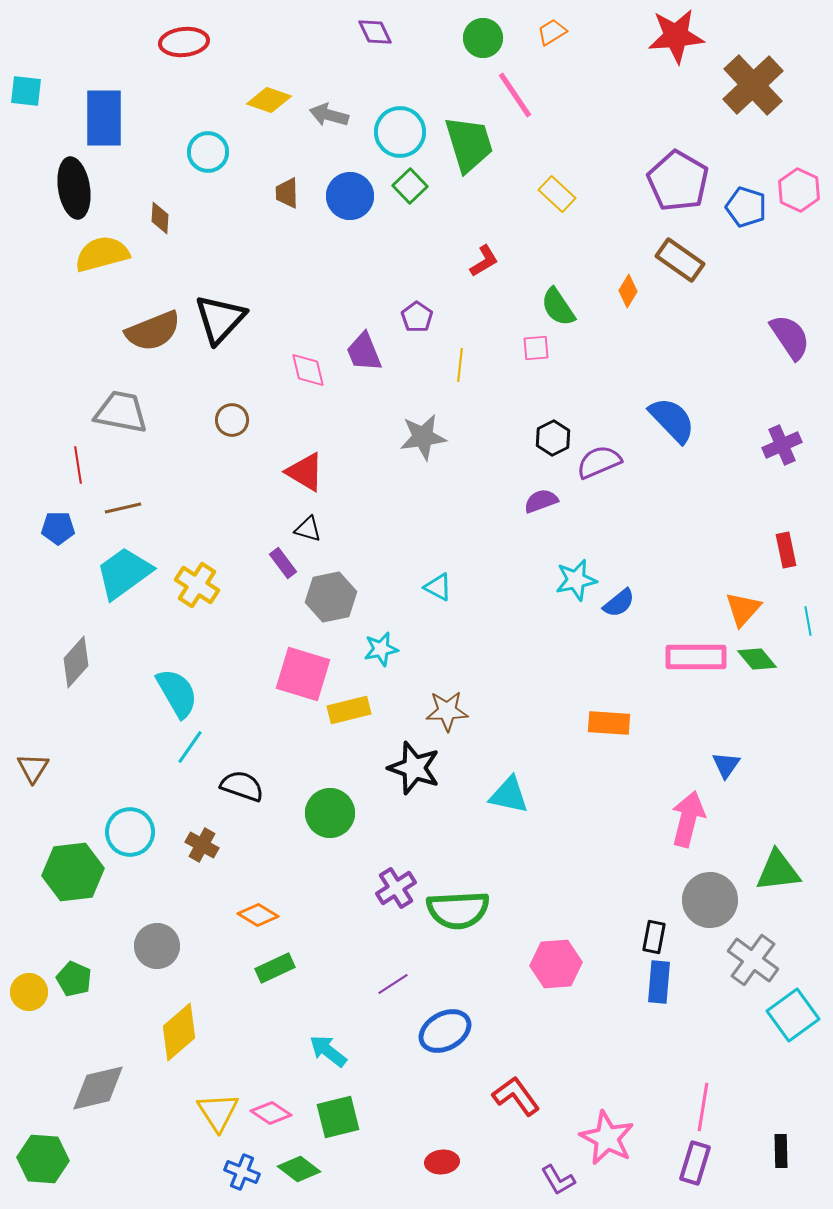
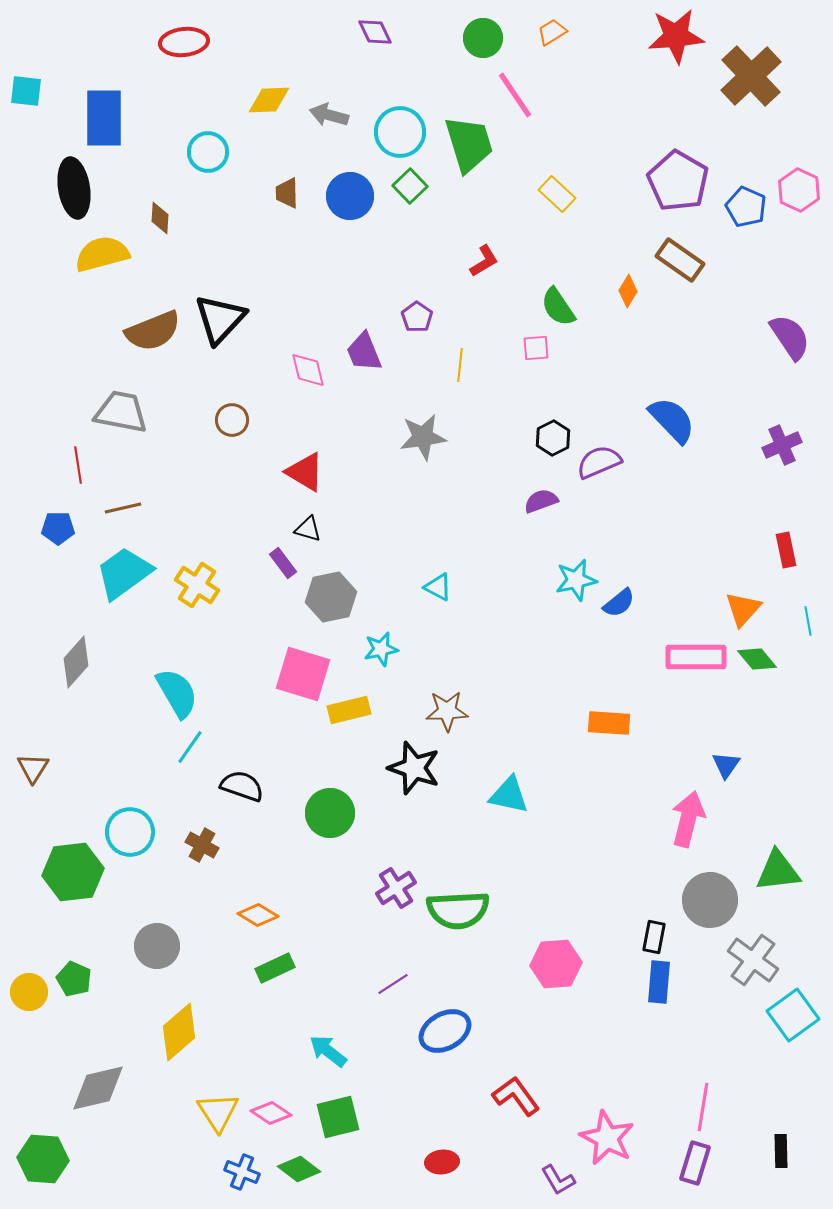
brown cross at (753, 85): moved 2 px left, 9 px up
yellow diamond at (269, 100): rotated 21 degrees counterclockwise
blue pentagon at (746, 207): rotated 6 degrees clockwise
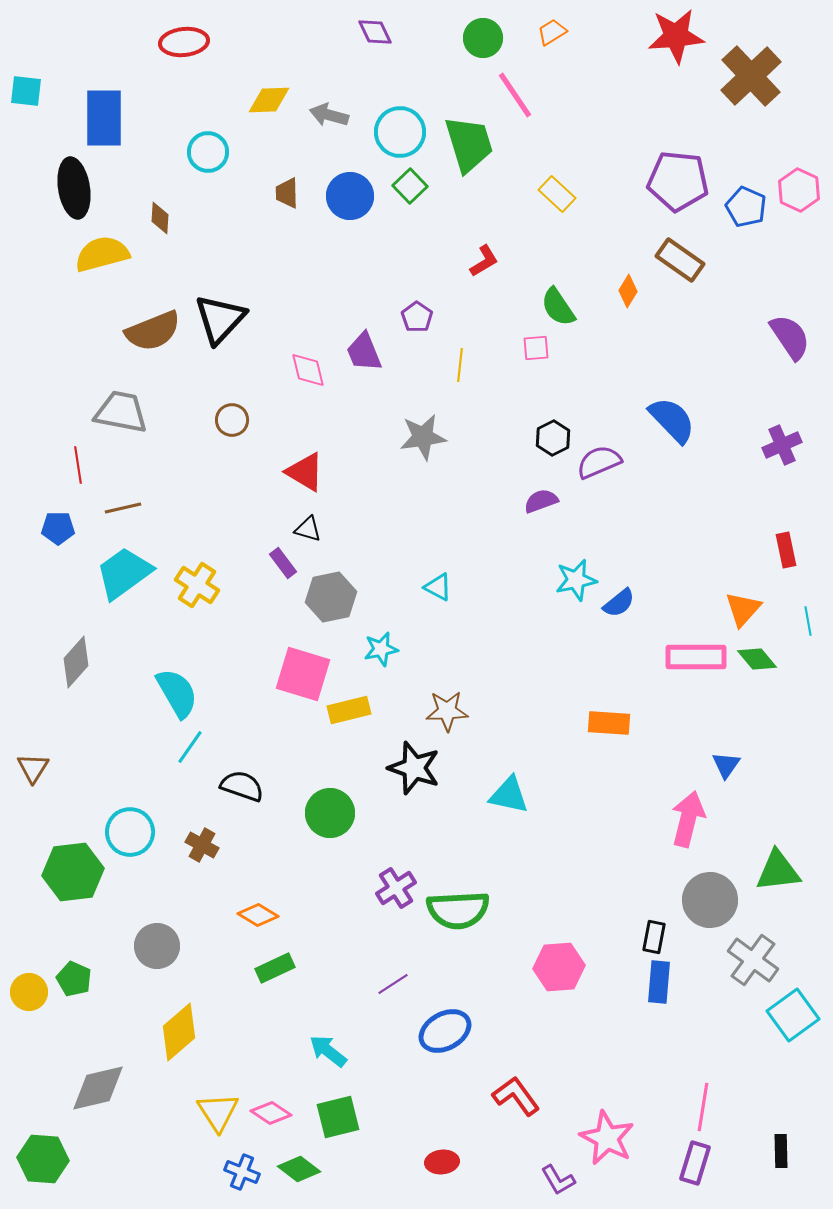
purple pentagon at (678, 181): rotated 24 degrees counterclockwise
pink hexagon at (556, 964): moved 3 px right, 3 px down
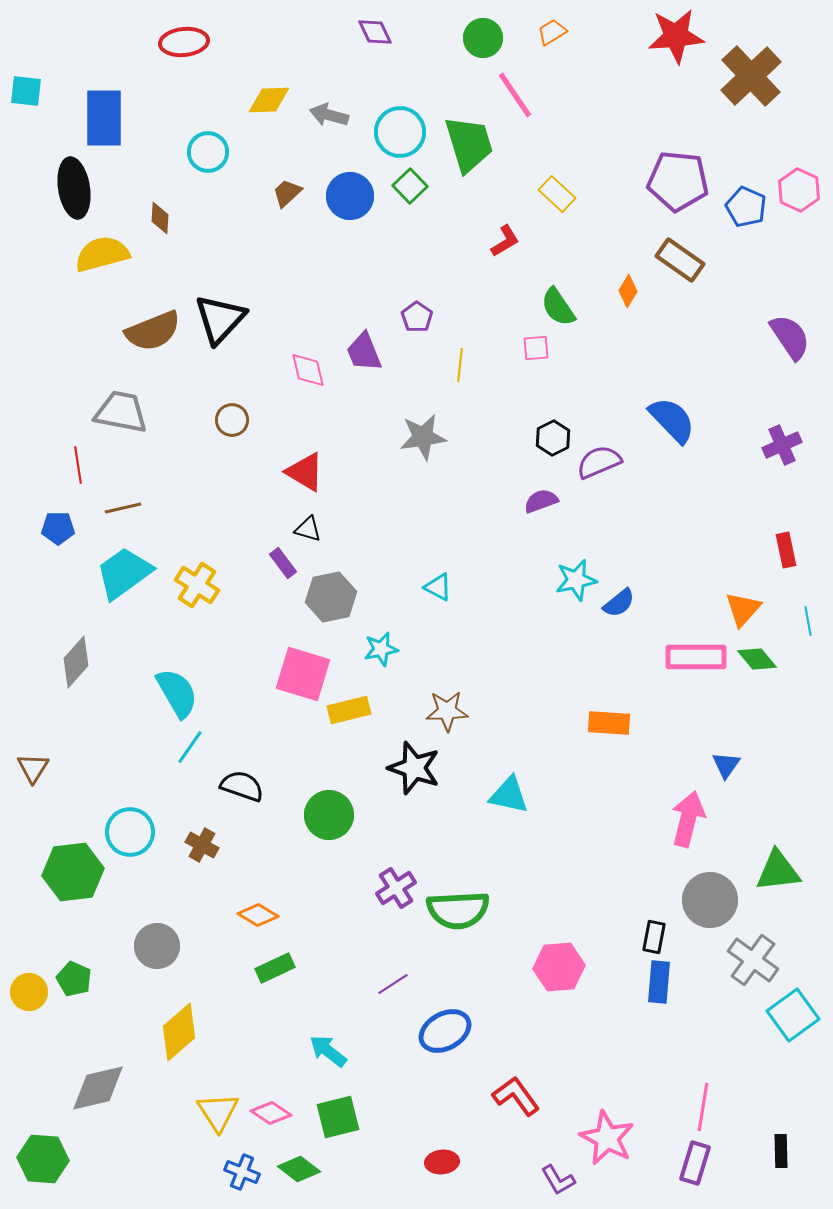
brown trapezoid at (287, 193): rotated 48 degrees clockwise
red L-shape at (484, 261): moved 21 px right, 20 px up
green circle at (330, 813): moved 1 px left, 2 px down
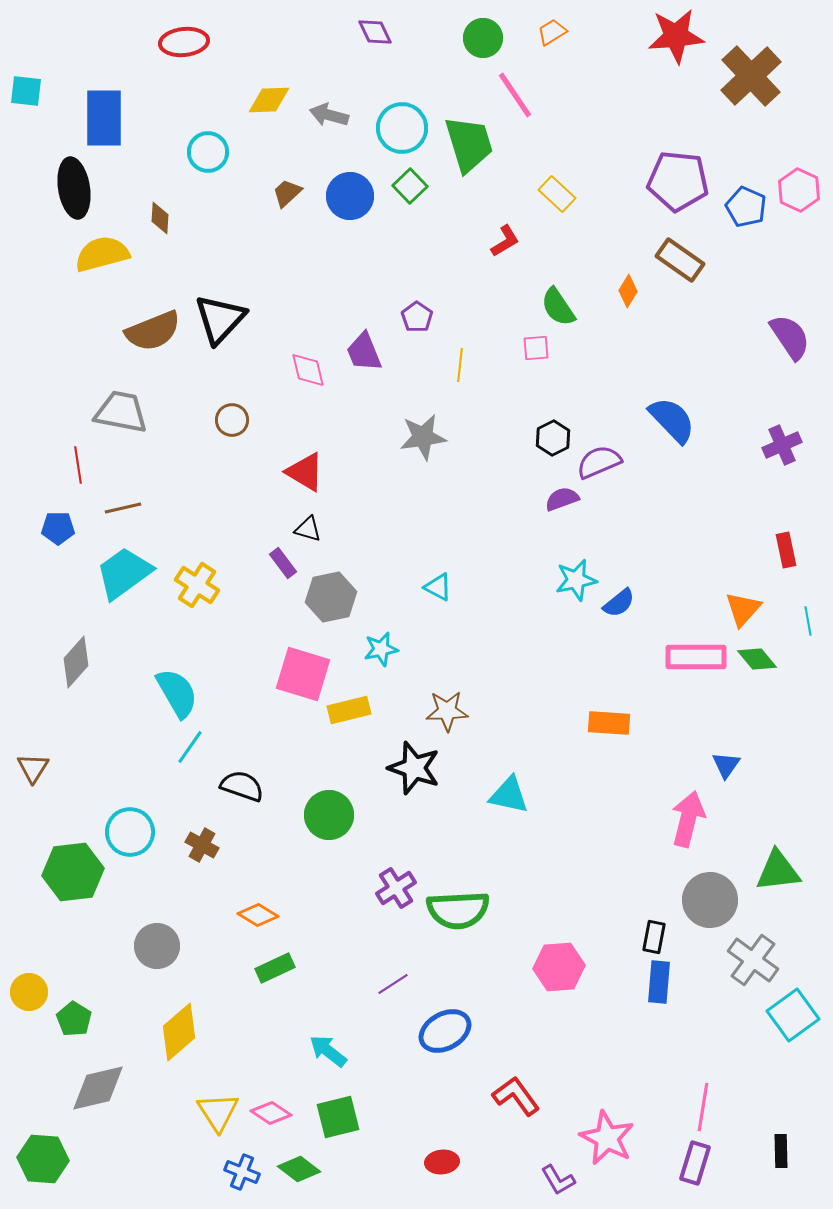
cyan circle at (400, 132): moved 2 px right, 4 px up
purple semicircle at (541, 501): moved 21 px right, 2 px up
green pentagon at (74, 979): moved 40 px down; rotated 8 degrees clockwise
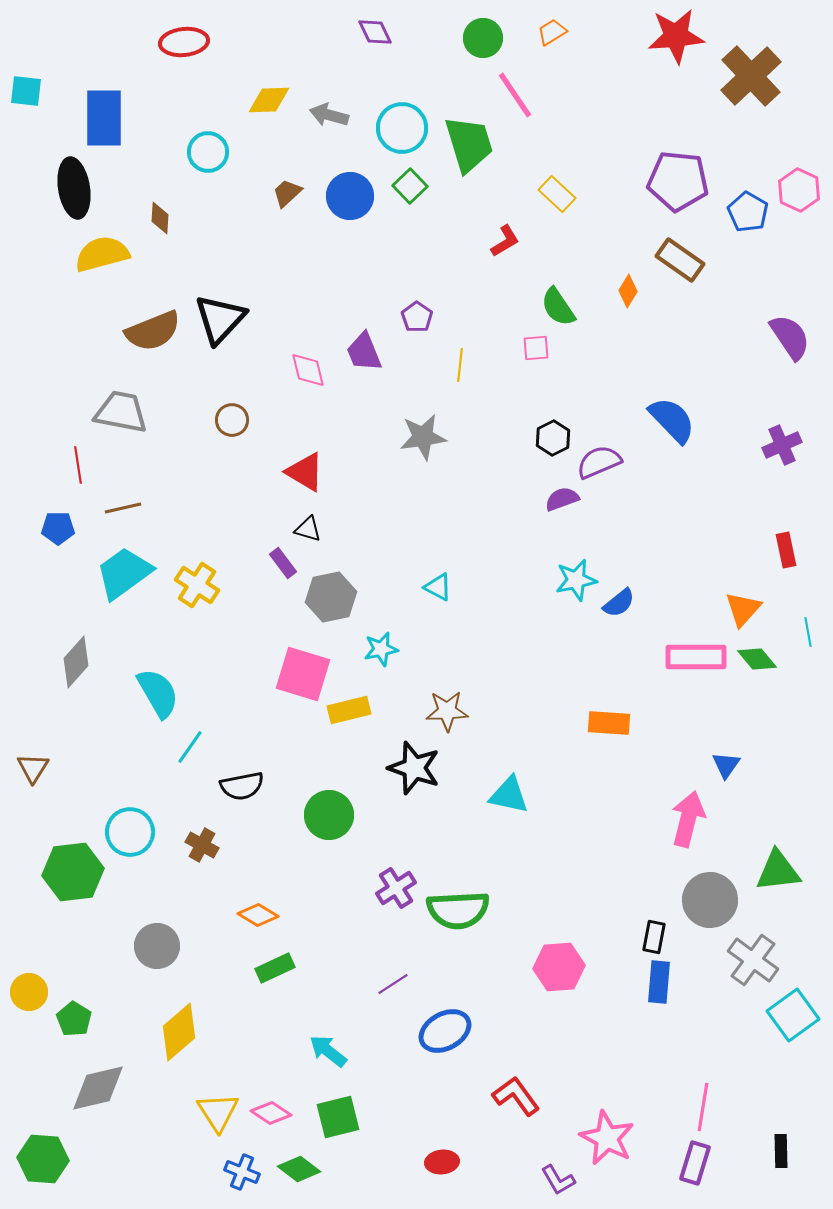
blue pentagon at (746, 207): moved 2 px right, 5 px down; rotated 6 degrees clockwise
cyan line at (808, 621): moved 11 px down
cyan semicircle at (177, 693): moved 19 px left
black semicircle at (242, 786): rotated 150 degrees clockwise
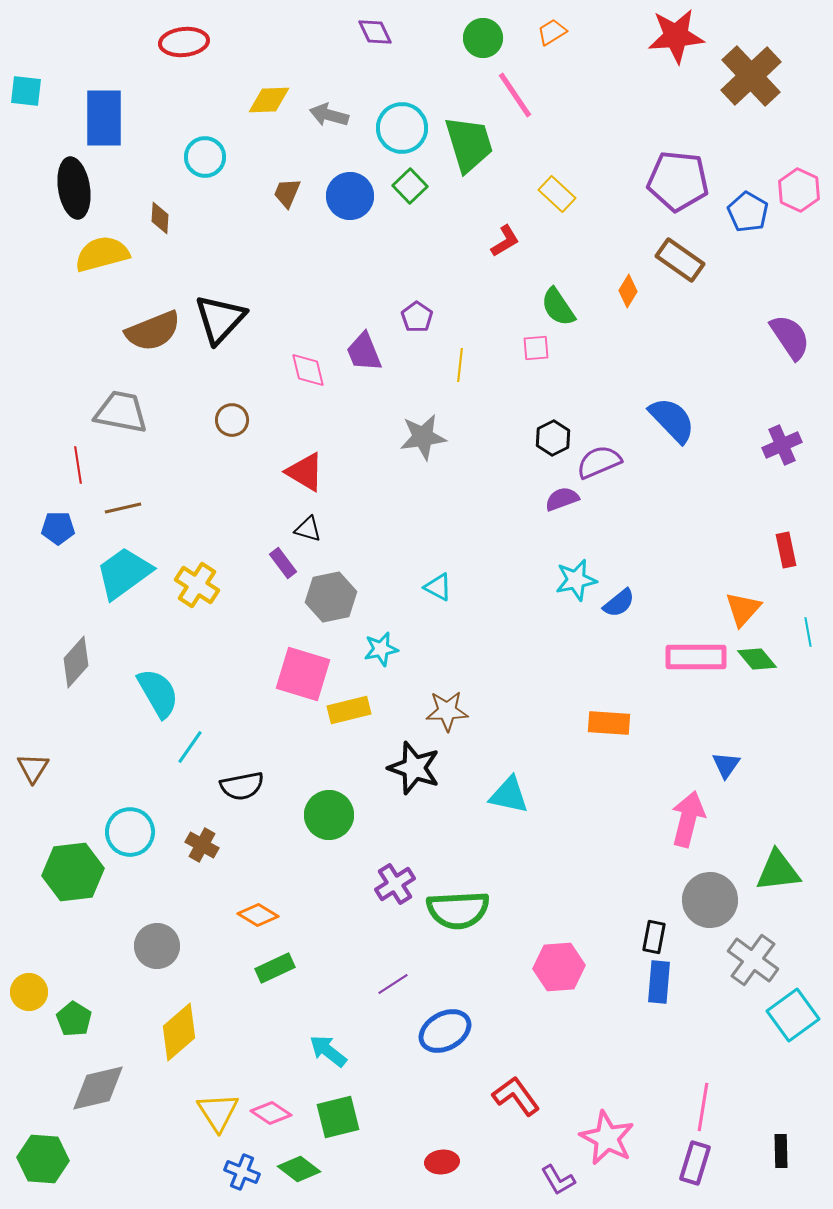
cyan circle at (208, 152): moved 3 px left, 5 px down
brown trapezoid at (287, 193): rotated 24 degrees counterclockwise
purple cross at (396, 888): moved 1 px left, 4 px up
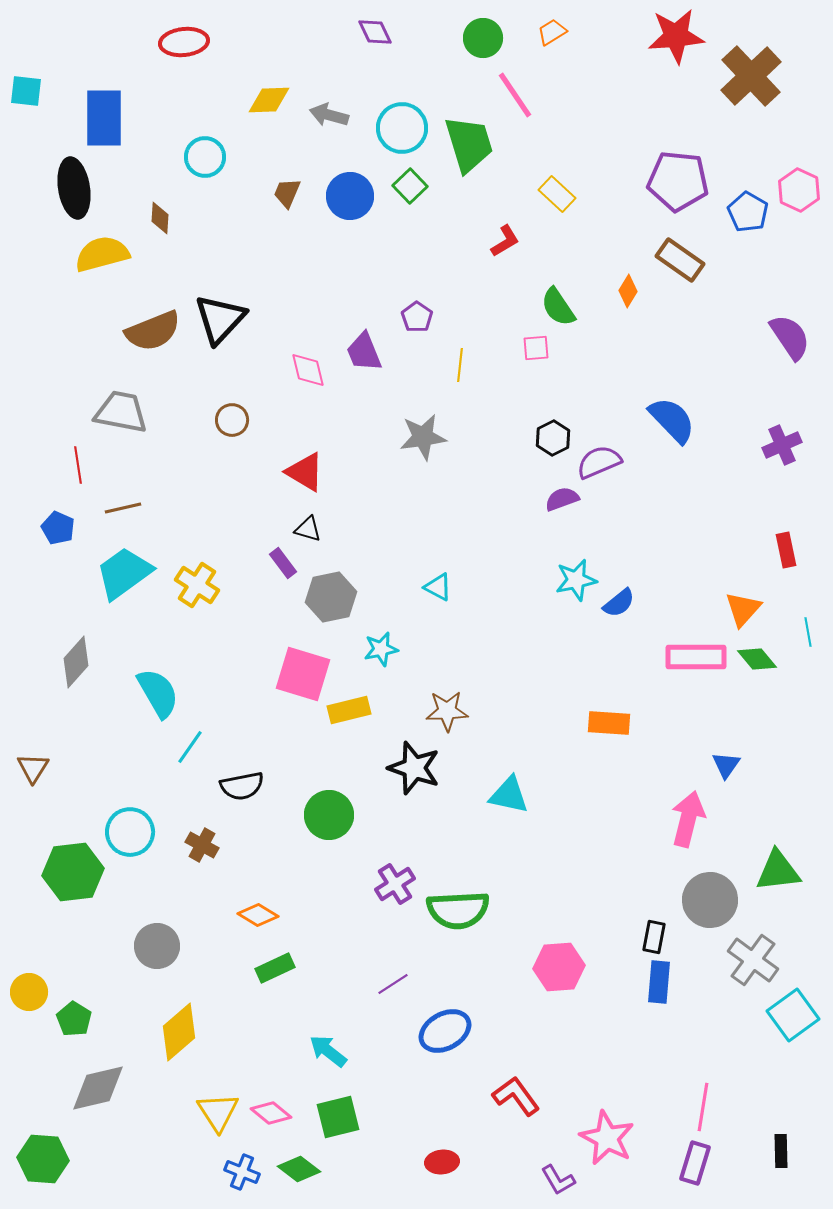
blue pentagon at (58, 528): rotated 24 degrees clockwise
pink diamond at (271, 1113): rotated 6 degrees clockwise
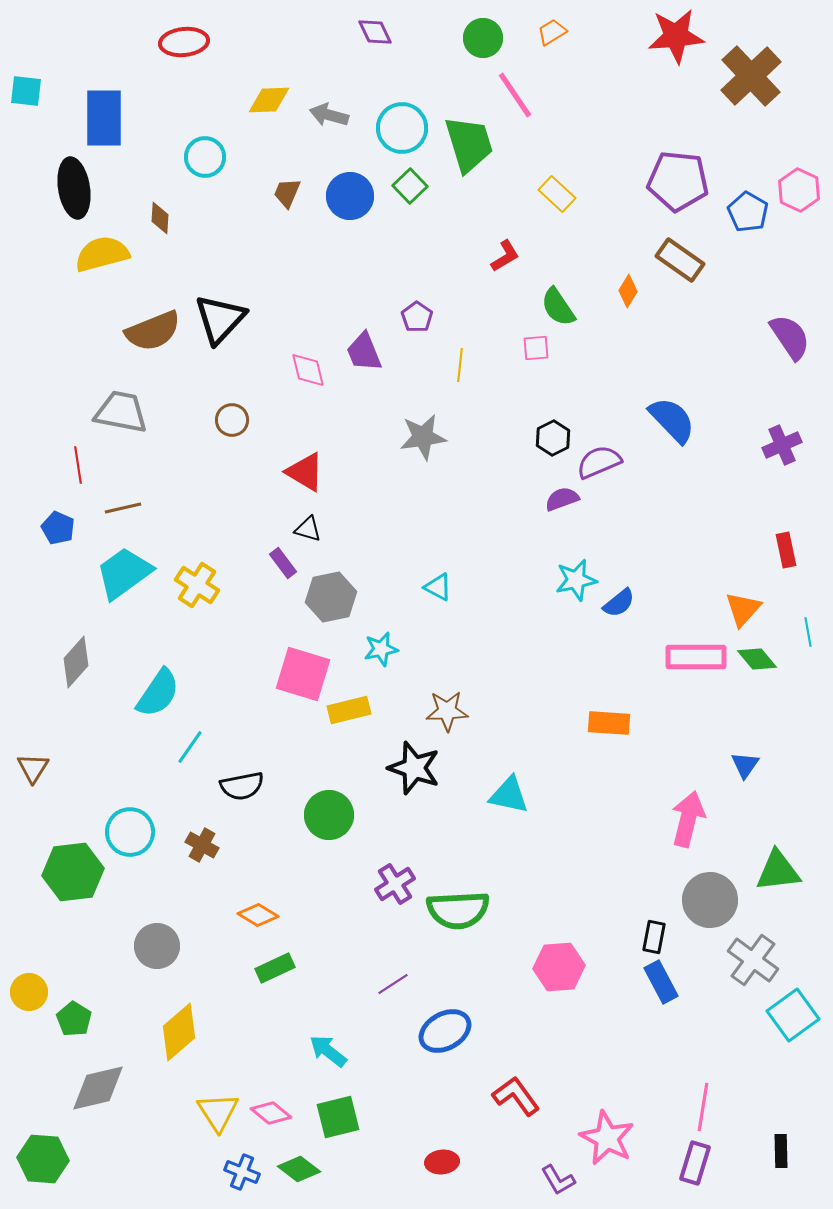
red L-shape at (505, 241): moved 15 px down
cyan semicircle at (158, 693): rotated 64 degrees clockwise
blue triangle at (726, 765): moved 19 px right
blue rectangle at (659, 982): moved 2 px right; rotated 33 degrees counterclockwise
